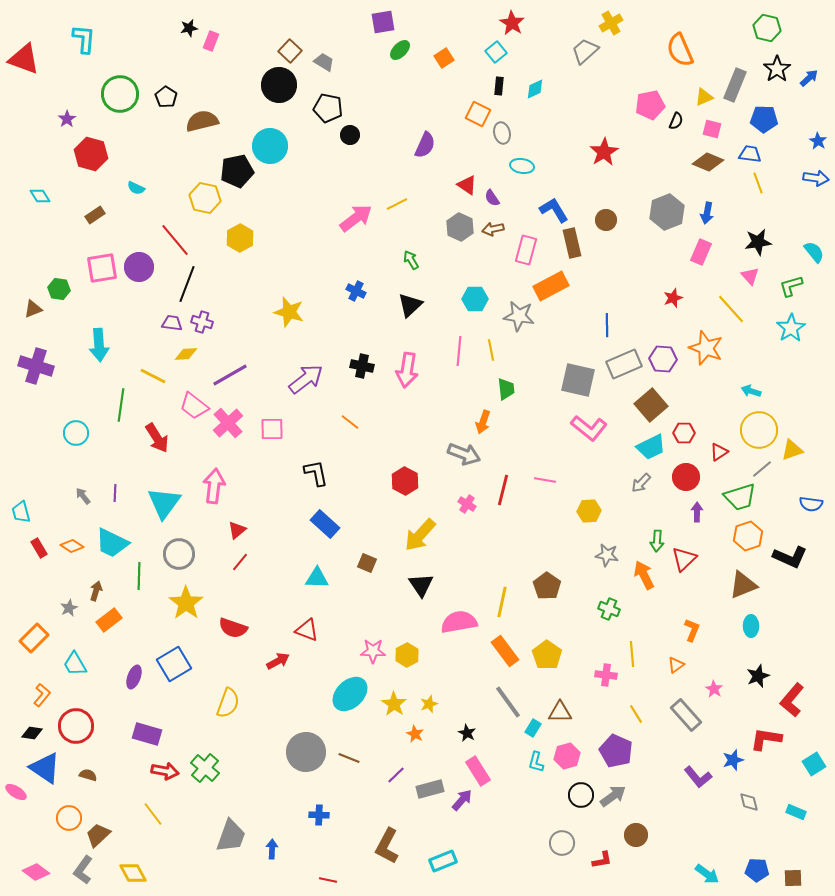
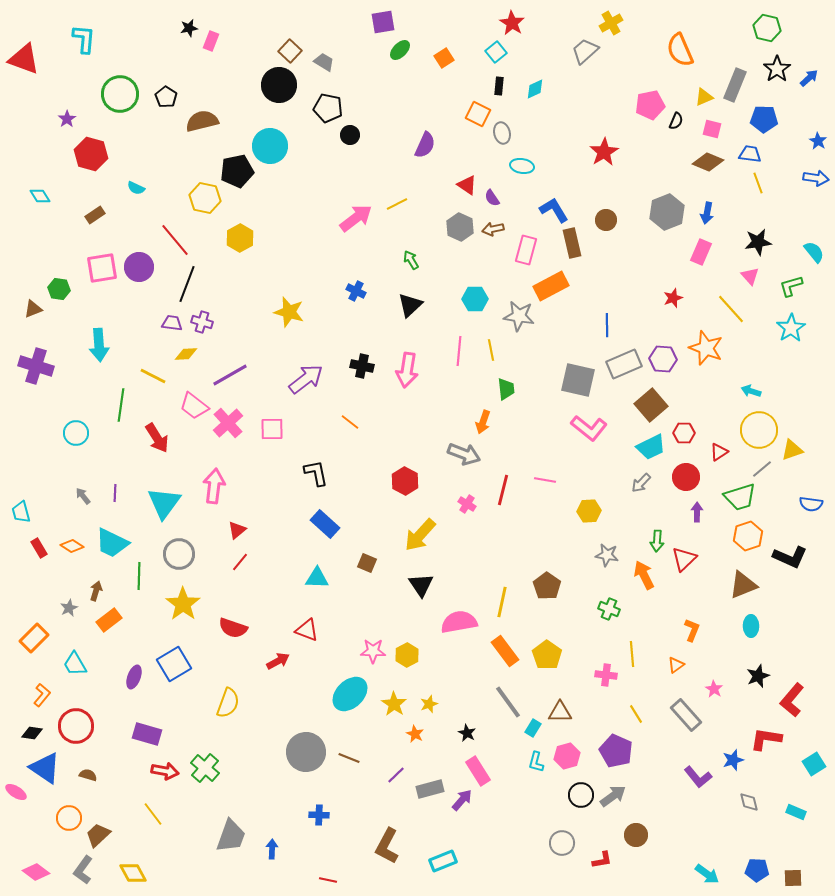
yellow star at (186, 603): moved 3 px left, 1 px down
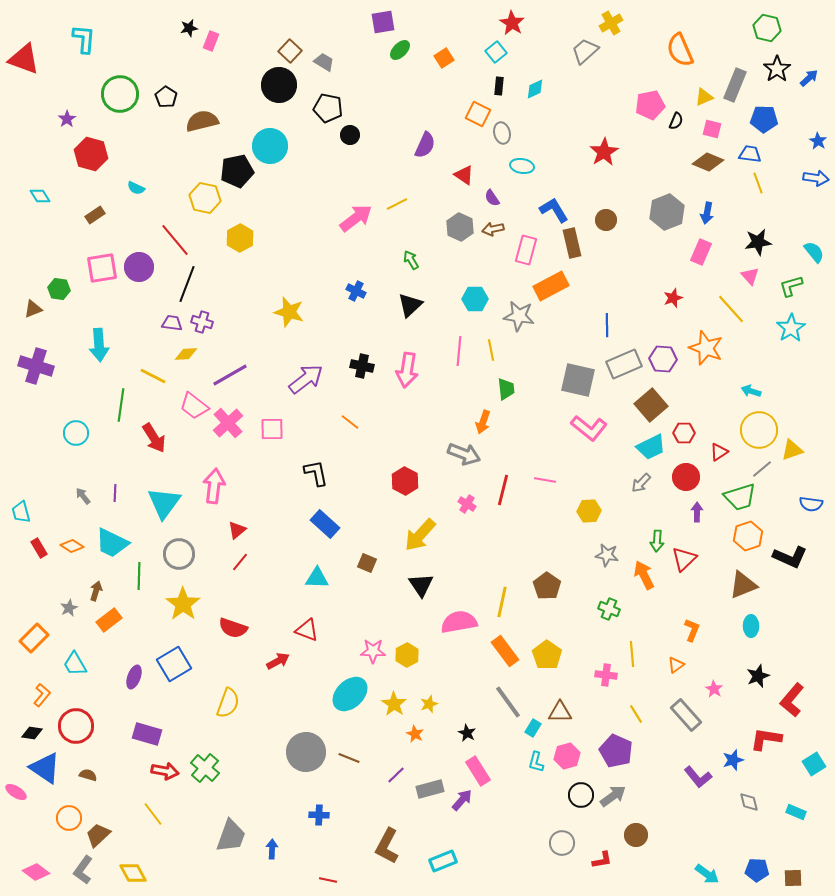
red triangle at (467, 185): moved 3 px left, 10 px up
red arrow at (157, 438): moved 3 px left
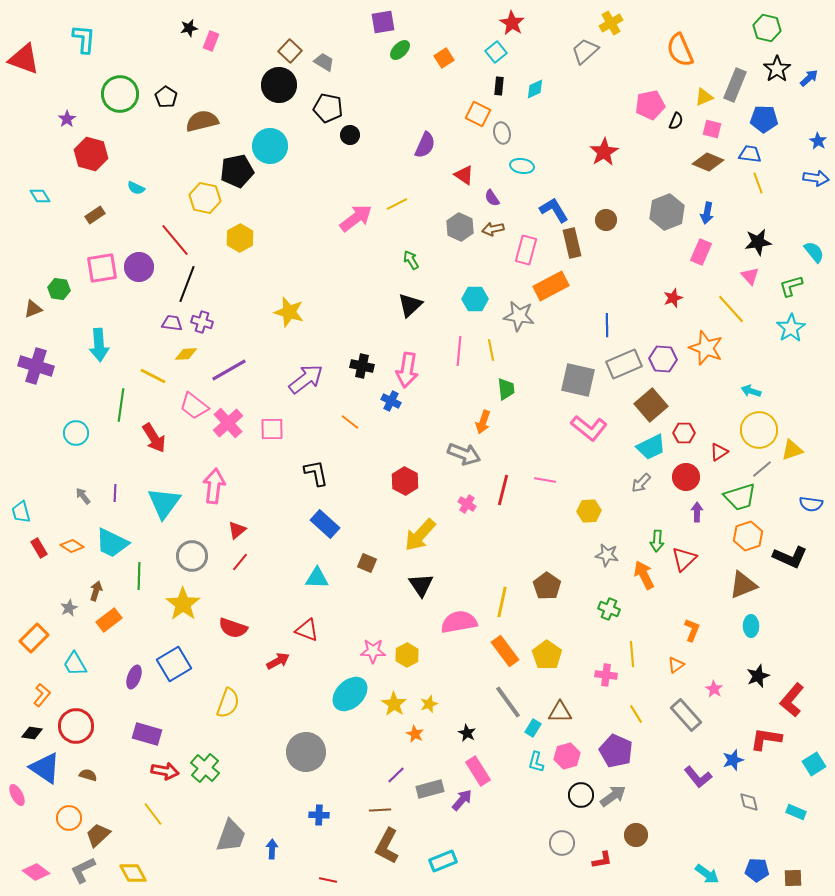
blue cross at (356, 291): moved 35 px right, 110 px down
purple line at (230, 375): moved 1 px left, 5 px up
gray circle at (179, 554): moved 13 px right, 2 px down
brown line at (349, 758): moved 31 px right, 52 px down; rotated 25 degrees counterclockwise
pink ellipse at (16, 792): moved 1 px right, 3 px down; rotated 30 degrees clockwise
gray L-shape at (83, 870): rotated 28 degrees clockwise
